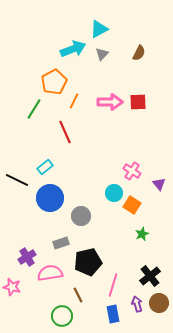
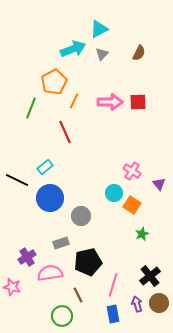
green line: moved 3 px left, 1 px up; rotated 10 degrees counterclockwise
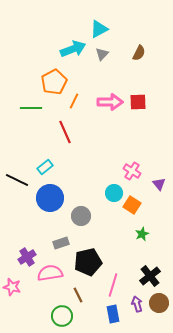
green line: rotated 70 degrees clockwise
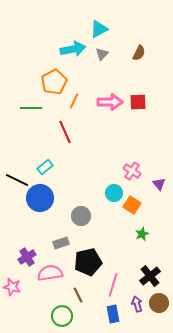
cyan arrow: rotated 10 degrees clockwise
blue circle: moved 10 px left
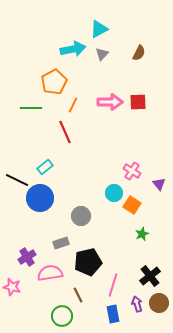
orange line: moved 1 px left, 4 px down
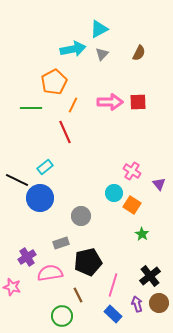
green star: rotated 16 degrees counterclockwise
blue rectangle: rotated 36 degrees counterclockwise
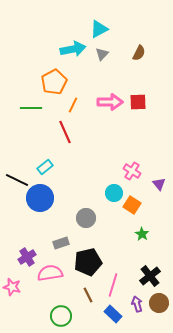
gray circle: moved 5 px right, 2 px down
brown line: moved 10 px right
green circle: moved 1 px left
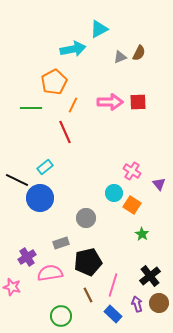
gray triangle: moved 18 px right, 3 px down; rotated 24 degrees clockwise
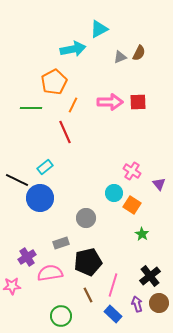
pink star: moved 1 px up; rotated 18 degrees counterclockwise
